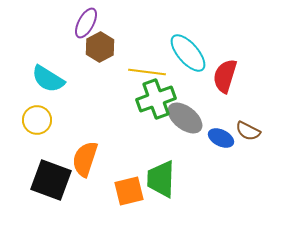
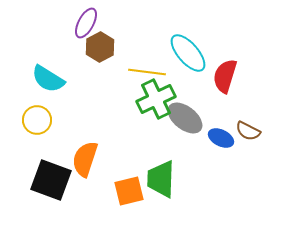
green cross: rotated 6 degrees counterclockwise
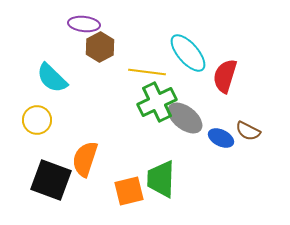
purple ellipse: moved 2 px left, 1 px down; rotated 68 degrees clockwise
cyan semicircle: moved 4 px right, 1 px up; rotated 12 degrees clockwise
green cross: moved 1 px right, 3 px down
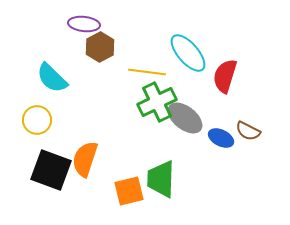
black square: moved 10 px up
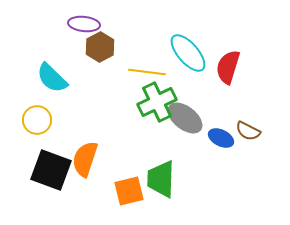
red semicircle: moved 3 px right, 9 px up
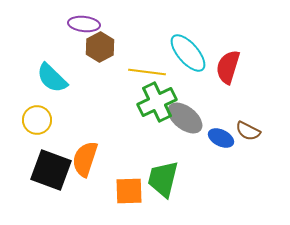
green trapezoid: moved 2 px right; rotated 12 degrees clockwise
orange square: rotated 12 degrees clockwise
